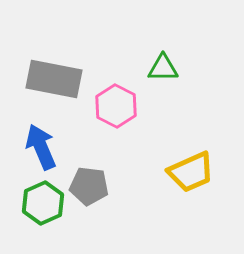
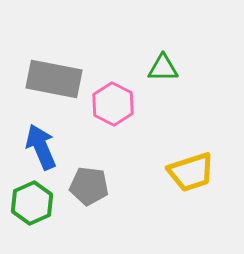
pink hexagon: moved 3 px left, 2 px up
yellow trapezoid: rotated 6 degrees clockwise
green hexagon: moved 11 px left
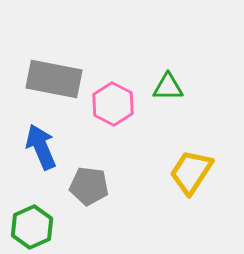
green triangle: moved 5 px right, 19 px down
yellow trapezoid: rotated 141 degrees clockwise
green hexagon: moved 24 px down
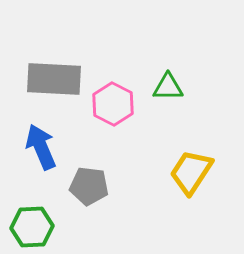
gray rectangle: rotated 8 degrees counterclockwise
green hexagon: rotated 21 degrees clockwise
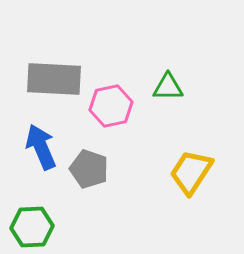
pink hexagon: moved 2 px left, 2 px down; rotated 21 degrees clockwise
gray pentagon: moved 17 px up; rotated 12 degrees clockwise
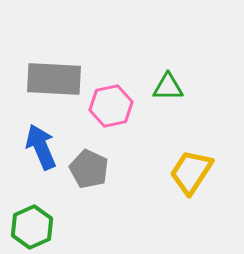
gray pentagon: rotated 6 degrees clockwise
green hexagon: rotated 21 degrees counterclockwise
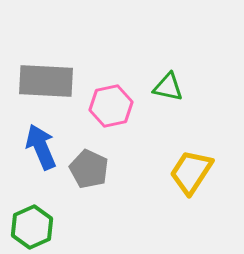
gray rectangle: moved 8 px left, 2 px down
green triangle: rotated 12 degrees clockwise
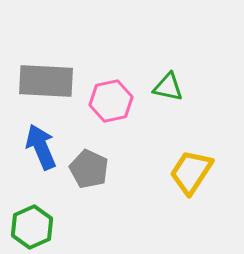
pink hexagon: moved 5 px up
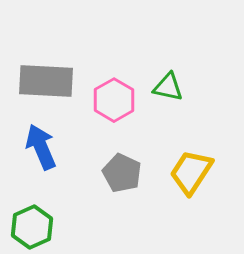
pink hexagon: moved 3 px right, 1 px up; rotated 18 degrees counterclockwise
gray pentagon: moved 33 px right, 4 px down
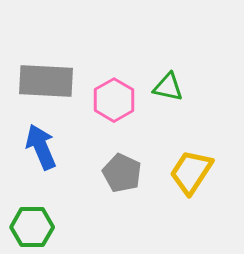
green hexagon: rotated 24 degrees clockwise
